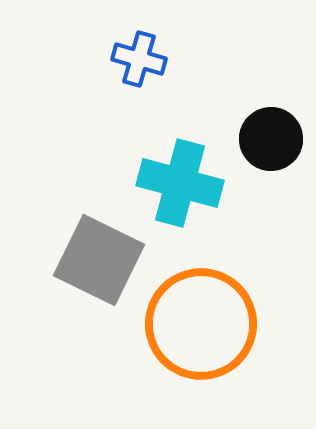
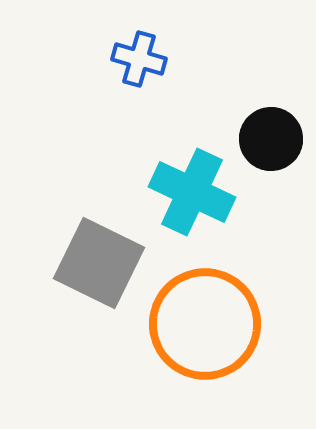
cyan cross: moved 12 px right, 9 px down; rotated 10 degrees clockwise
gray square: moved 3 px down
orange circle: moved 4 px right
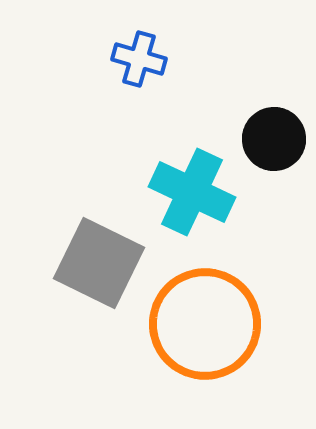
black circle: moved 3 px right
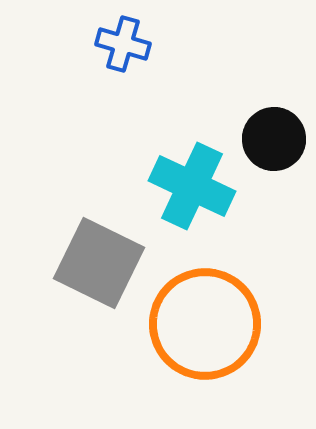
blue cross: moved 16 px left, 15 px up
cyan cross: moved 6 px up
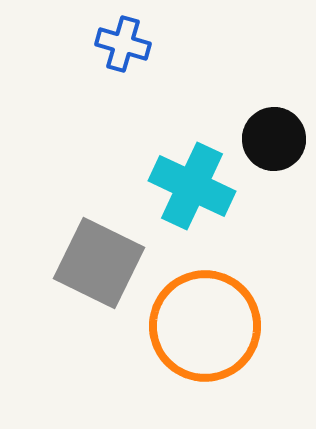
orange circle: moved 2 px down
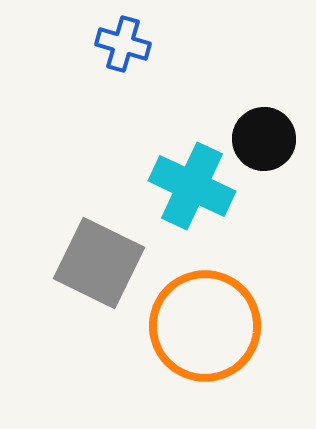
black circle: moved 10 px left
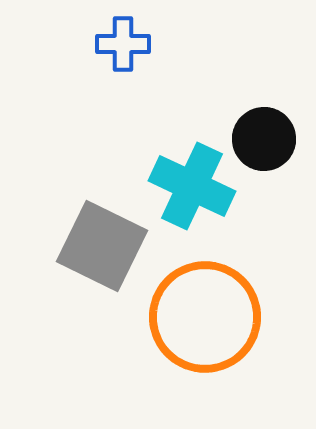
blue cross: rotated 16 degrees counterclockwise
gray square: moved 3 px right, 17 px up
orange circle: moved 9 px up
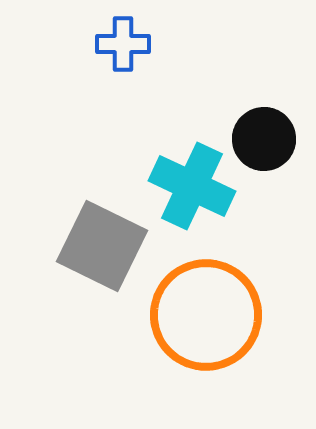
orange circle: moved 1 px right, 2 px up
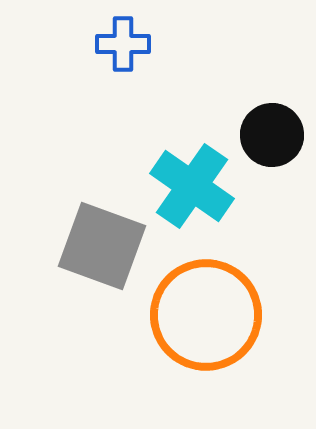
black circle: moved 8 px right, 4 px up
cyan cross: rotated 10 degrees clockwise
gray square: rotated 6 degrees counterclockwise
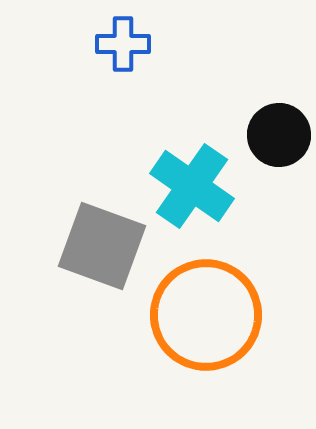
black circle: moved 7 px right
